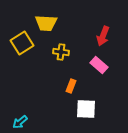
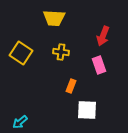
yellow trapezoid: moved 8 px right, 5 px up
yellow square: moved 1 px left, 10 px down; rotated 25 degrees counterclockwise
pink rectangle: rotated 30 degrees clockwise
white square: moved 1 px right, 1 px down
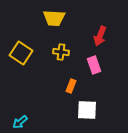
red arrow: moved 3 px left
pink rectangle: moved 5 px left
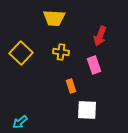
yellow square: rotated 10 degrees clockwise
orange rectangle: rotated 40 degrees counterclockwise
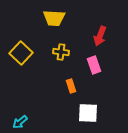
white square: moved 1 px right, 3 px down
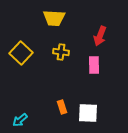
pink rectangle: rotated 18 degrees clockwise
orange rectangle: moved 9 px left, 21 px down
cyan arrow: moved 2 px up
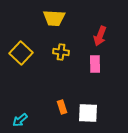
pink rectangle: moved 1 px right, 1 px up
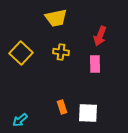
yellow trapezoid: moved 2 px right; rotated 15 degrees counterclockwise
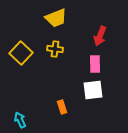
yellow trapezoid: rotated 10 degrees counterclockwise
yellow cross: moved 6 px left, 3 px up
white square: moved 5 px right, 23 px up; rotated 10 degrees counterclockwise
cyan arrow: rotated 105 degrees clockwise
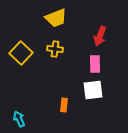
orange rectangle: moved 2 px right, 2 px up; rotated 24 degrees clockwise
cyan arrow: moved 1 px left, 1 px up
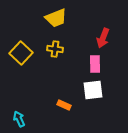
red arrow: moved 3 px right, 2 px down
orange rectangle: rotated 72 degrees counterclockwise
